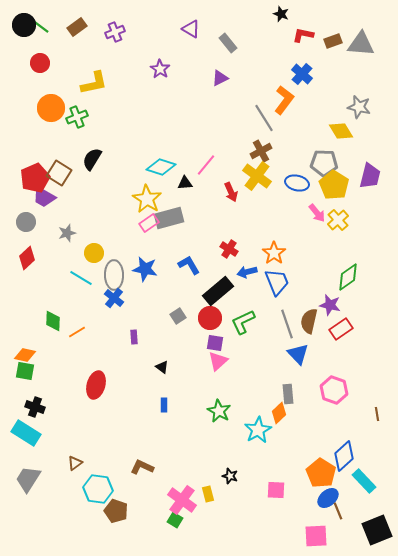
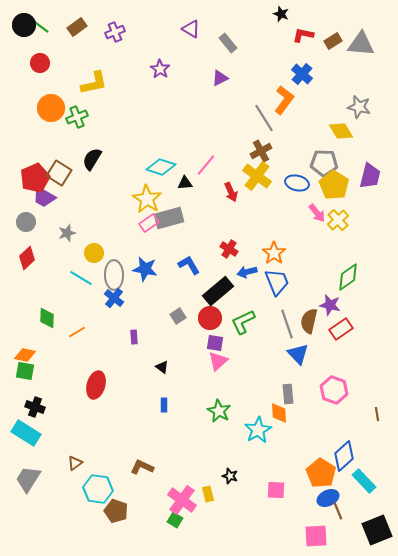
brown rectangle at (333, 41): rotated 12 degrees counterclockwise
green diamond at (53, 321): moved 6 px left, 3 px up
orange diamond at (279, 413): rotated 50 degrees counterclockwise
blue ellipse at (328, 498): rotated 15 degrees clockwise
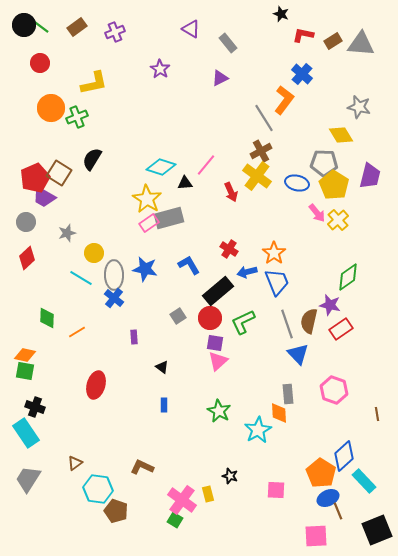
yellow diamond at (341, 131): moved 4 px down
cyan rectangle at (26, 433): rotated 24 degrees clockwise
